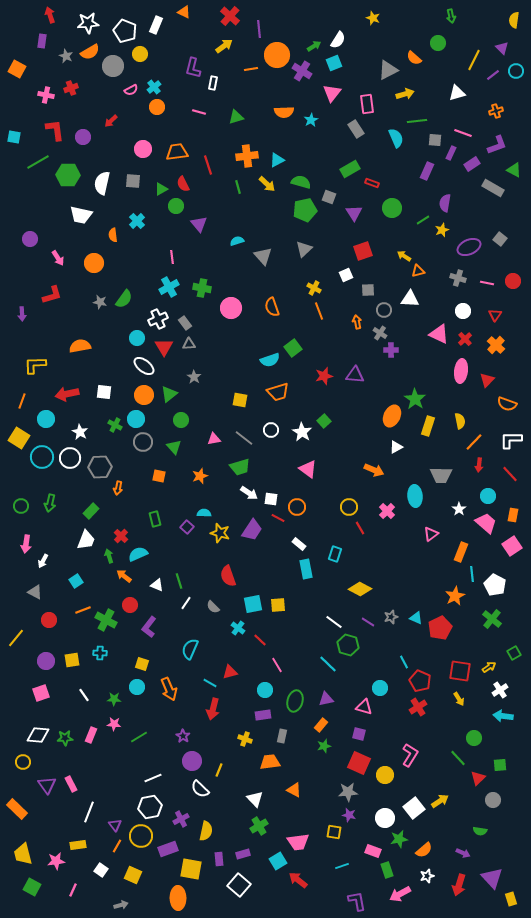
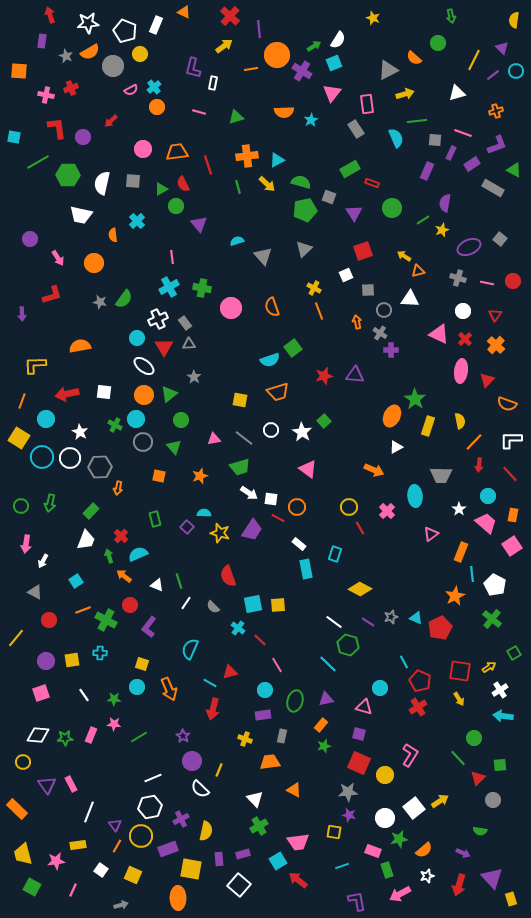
orange square at (17, 69): moved 2 px right, 2 px down; rotated 24 degrees counterclockwise
red L-shape at (55, 130): moved 2 px right, 2 px up
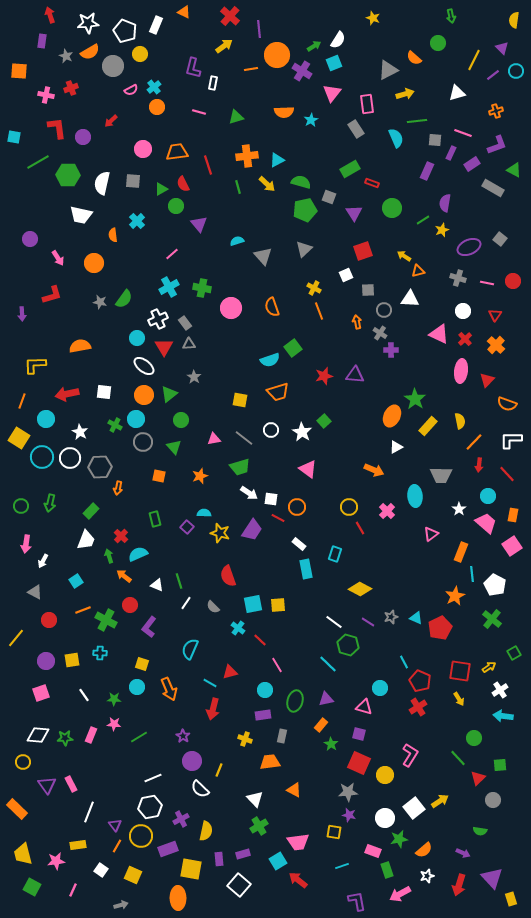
pink line at (172, 257): moved 3 px up; rotated 56 degrees clockwise
yellow rectangle at (428, 426): rotated 24 degrees clockwise
red line at (510, 474): moved 3 px left
green star at (324, 746): moved 7 px right, 2 px up; rotated 24 degrees counterclockwise
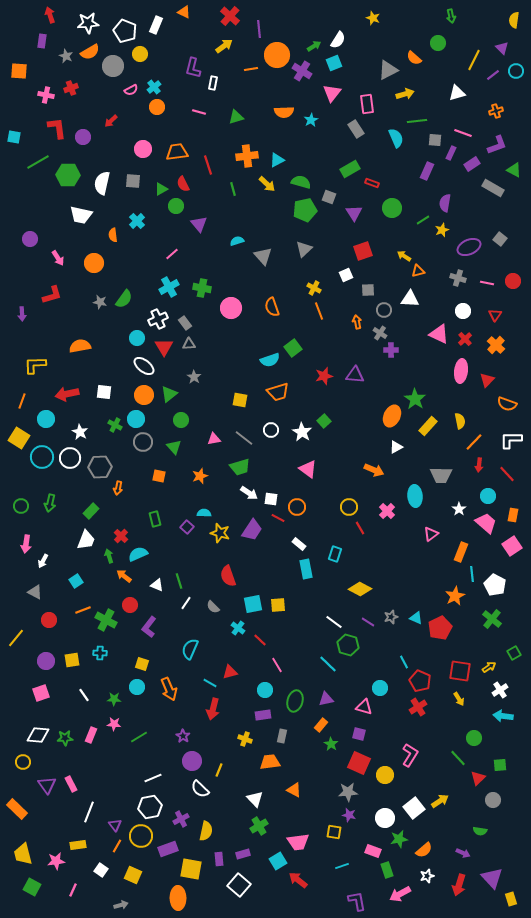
green line at (238, 187): moved 5 px left, 2 px down
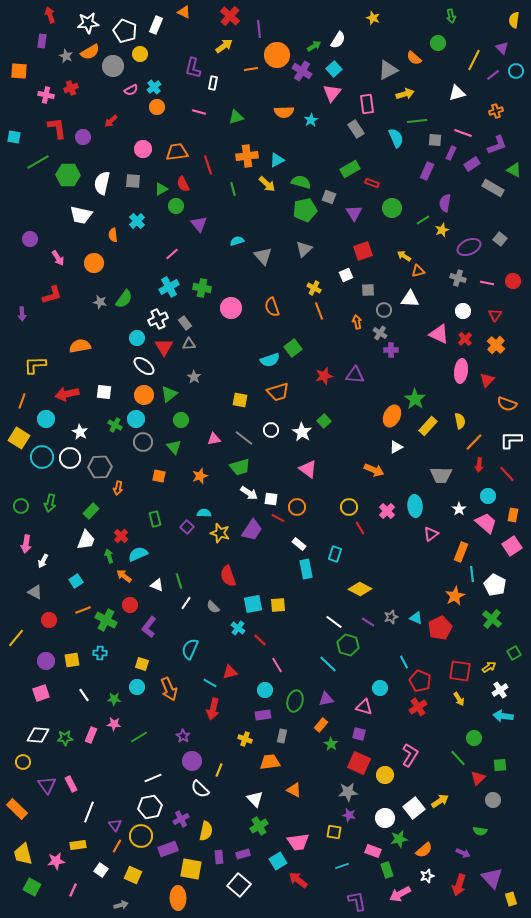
cyan square at (334, 63): moved 6 px down; rotated 21 degrees counterclockwise
cyan ellipse at (415, 496): moved 10 px down
purple rectangle at (219, 859): moved 2 px up
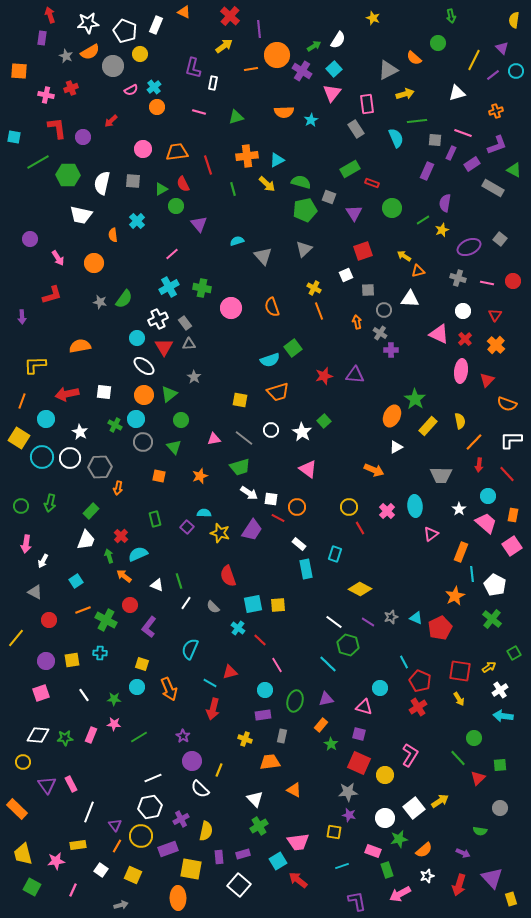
purple rectangle at (42, 41): moved 3 px up
purple arrow at (22, 314): moved 3 px down
gray circle at (493, 800): moved 7 px right, 8 px down
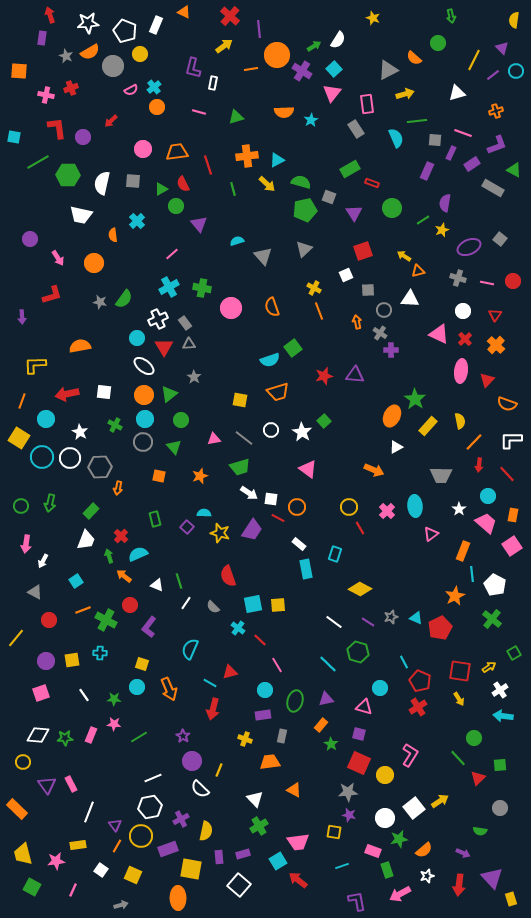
cyan circle at (136, 419): moved 9 px right
orange rectangle at (461, 552): moved 2 px right, 1 px up
green hexagon at (348, 645): moved 10 px right, 7 px down
red arrow at (459, 885): rotated 10 degrees counterclockwise
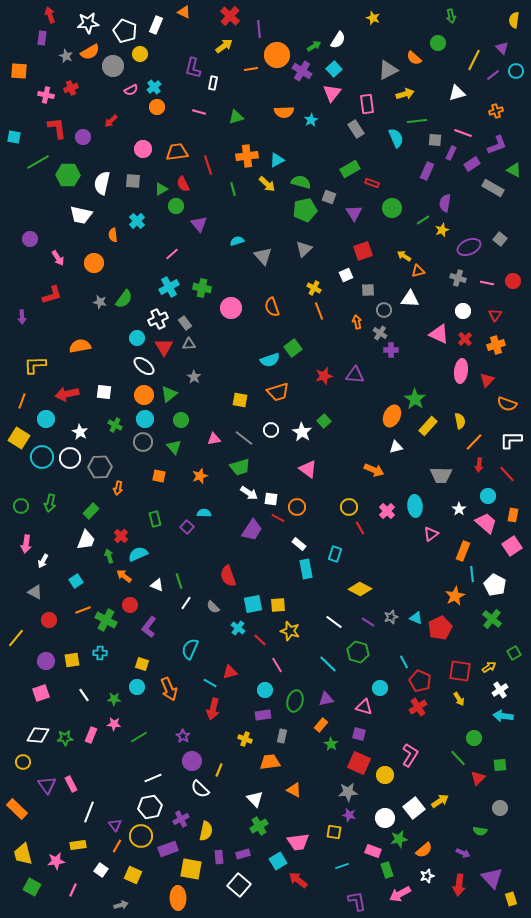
orange cross at (496, 345): rotated 30 degrees clockwise
white triangle at (396, 447): rotated 16 degrees clockwise
yellow star at (220, 533): moved 70 px right, 98 px down
